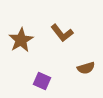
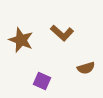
brown L-shape: rotated 10 degrees counterclockwise
brown star: rotated 20 degrees counterclockwise
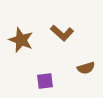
purple square: moved 3 px right; rotated 30 degrees counterclockwise
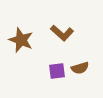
brown semicircle: moved 6 px left
purple square: moved 12 px right, 10 px up
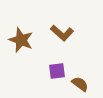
brown semicircle: moved 16 px down; rotated 126 degrees counterclockwise
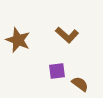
brown L-shape: moved 5 px right, 2 px down
brown star: moved 3 px left
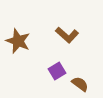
brown star: moved 1 px down
purple square: rotated 24 degrees counterclockwise
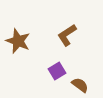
brown L-shape: rotated 105 degrees clockwise
brown semicircle: moved 1 px down
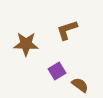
brown L-shape: moved 5 px up; rotated 15 degrees clockwise
brown star: moved 8 px right, 3 px down; rotated 20 degrees counterclockwise
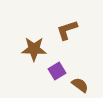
brown star: moved 8 px right, 5 px down
